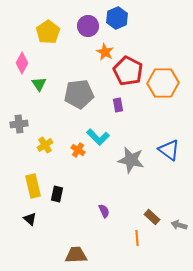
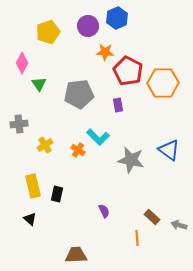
yellow pentagon: rotated 15 degrees clockwise
orange star: rotated 24 degrees counterclockwise
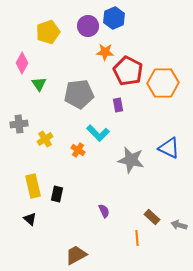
blue hexagon: moved 3 px left
cyan L-shape: moved 4 px up
yellow cross: moved 6 px up
blue triangle: moved 2 px up; rotated 10 degrees counterclockwise
brown trapezoid: rotated 25 degrees counterclockwise
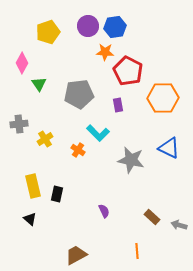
blue hexagon: moved 1 px right, 9 px down; rotated 15 degrees clockwise
orange hexagon: moved 15 px down
orange line: moved 13 px down
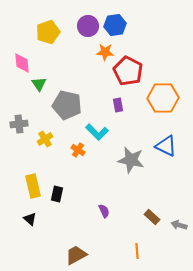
blue hexagon: moved 2 px up
pink diamond: rotated 35 degrees counterclockwise
gray pentagon: moved 12 px left, 11 px down; rotated 20 degrees clockwise
cyan L-shape: moved 1 px left, 1 px up
blue triangle: moved 3 px left, 2 px up
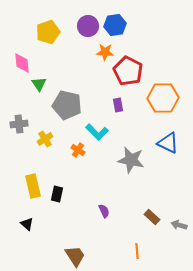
blue triangle: moved 2 px right, 3 px up
black triangle: moved 3 px left, 5 px down
brown trapezoid: moved 1 px left, 1 px down; rotated 85 degrees clockwise
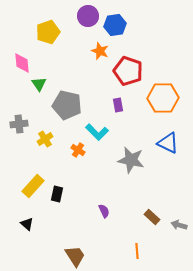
purple circle: moved 10 px up
orange star: moved 5 px left, 1 px up; rotated 18 degrees clockwise
red pentagon: rotated 8 degrees counterclockwise
yellow rectangle: rotated 55 degrees clockwise
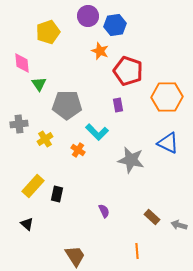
orange hexagon: moved 4 px right, 1 px up
gray pentagon: rotated 12 degrees counterclockwise
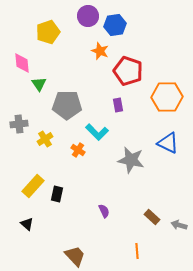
brown trapezoid: rotated 10 degrees counterclockwise
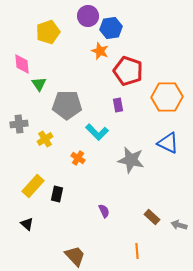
blue hexagon: moved 4 px left, 3 px down
pink diamond: moved 1 px down
orange cross: moved 8 px down
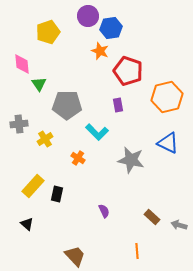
orange hexagon: rotated 12 degrees counterclockwise
